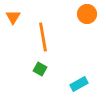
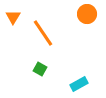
orange line: moved 4 px up; rotated 24 degrees counterclockwise
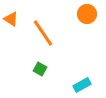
orange triangle: moved 2 px left, 2 px down; rotated 28 degrees counterclockwise
cyan rectangle: moved 3 px right, 1 px down
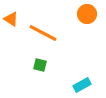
orange line: rotated 28 degrees counterclockwise
green square: moved 4 px up; rotated 16 degrees counterclockwise
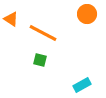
green square: moved 5 px up
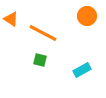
orange circle: moved 2 px down
cyan rectangle: moved 15 px up
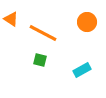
orange circle: moved 6 px down
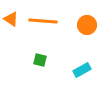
orange circle: moved 3 px down
orange line: moved 12 px up; rotated 24 degrees counterclockwise
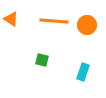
orange line: moved 11 px right
green square: moved 2 px right
cyan rectangle: moved 1 px right, 2 px down; rotated 42 degrees counterclockwise
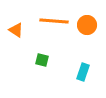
orange triangle: moved 5 px right, 11 px down
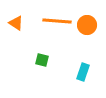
orange line: moved 3 px right
orange triangle: moved 7 px up
